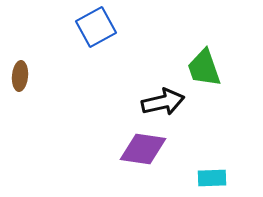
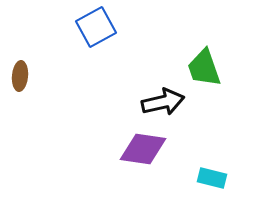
cyan rectangle: rotated 16 degrees clockwise
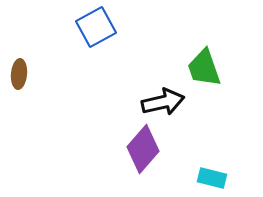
brown ellipse: moved 1 px left, 2 px up
purple diamond: rotated 57 degrees counterclockwise
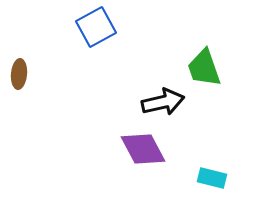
purple diamond: rotated 69 degrees counterclockwise
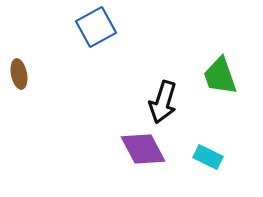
green trapezoid: moved 16 px right, 8 px down
brown ellipse: rotated 16 degrees counterclockwise
black arrow: rotated 120 degrees clockwise
cyan rectangle: moved 4 px left, 21 px up; rotated 12 degrees clockwise
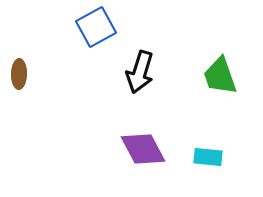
brown ellipse: rotated 12 degrees clockwise
black arrow: moved 23 px left, 30 px up
cyan rectangle: rotated 20 degrees counterclockwise
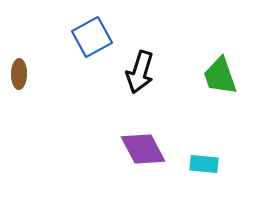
blue square: moved 4 px left, 10 px down
cyan rectangle: moved 4 px left, 7 px down
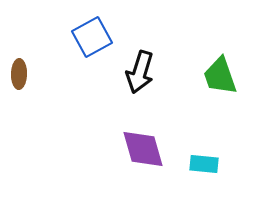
purple diamond: rotated 12 degrees clockwise
